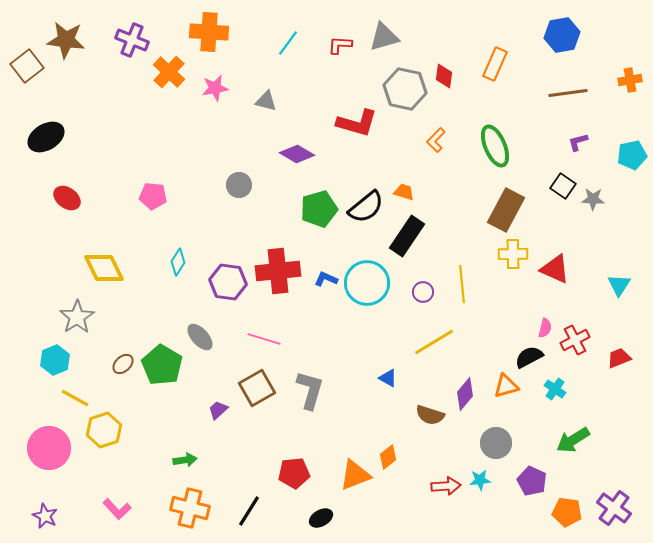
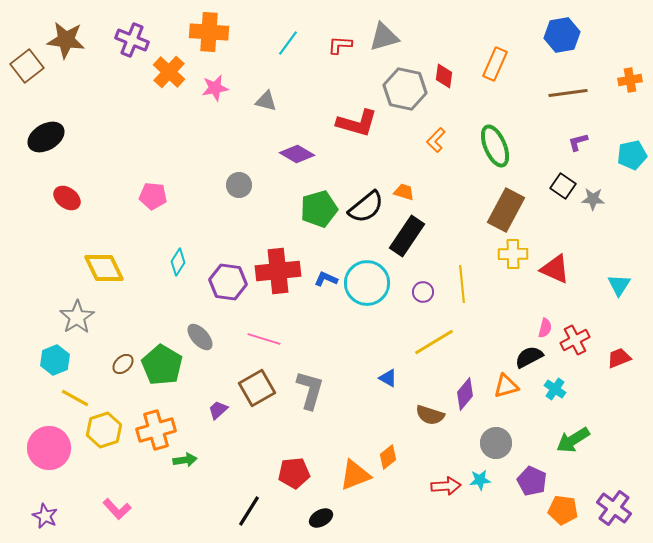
orange cross at (190, 508): moved 34 px left, 78 px up; rotated 30 degrees counterclockwise
orange pentagon at (567, 512): moved 4 px left, 2 px up
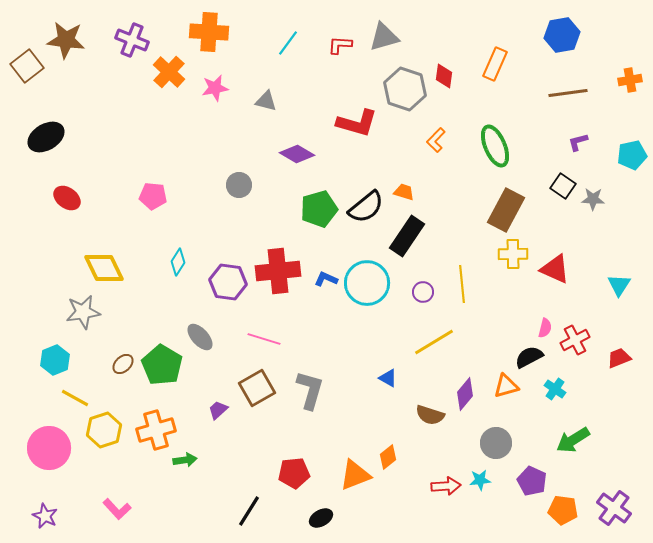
gray hexagon at (405, 89): rotated 6 degrees clockwise
gray star at (77, 317): moved 6 px right, 5 px up; rotated 24 degrees clockwise
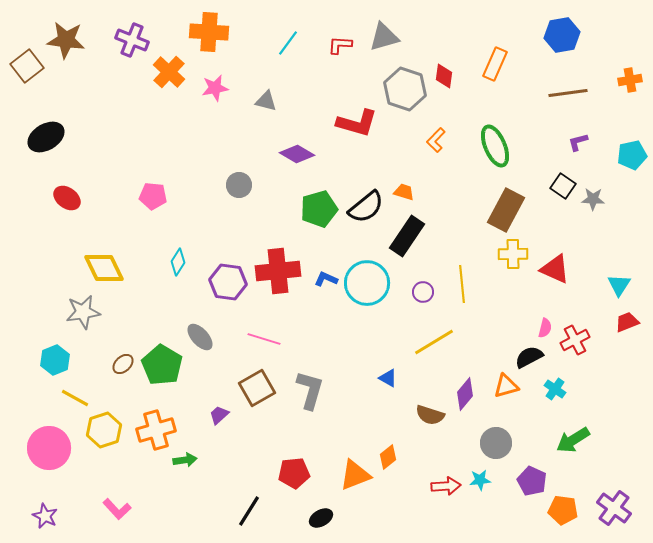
red trapezoid at (619, 358): moved 8 px right, 36 px up
purple trapezoid at (218, 410): moved 1 px right, 5 px down
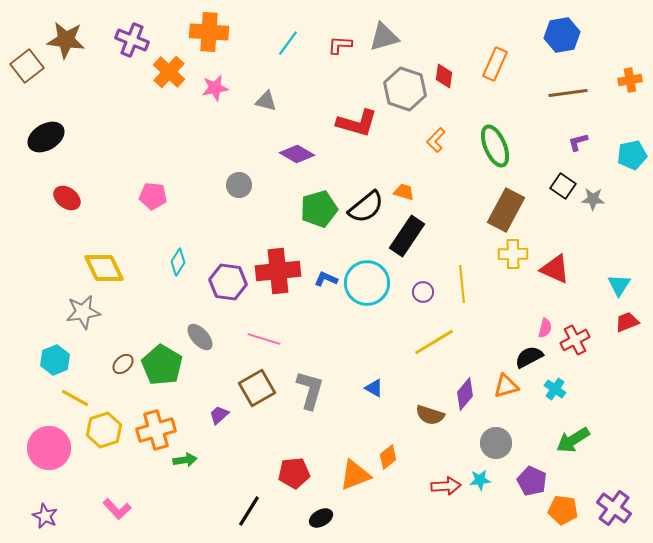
blue triangle at (388, 378): moved 14 px left, 10 px down
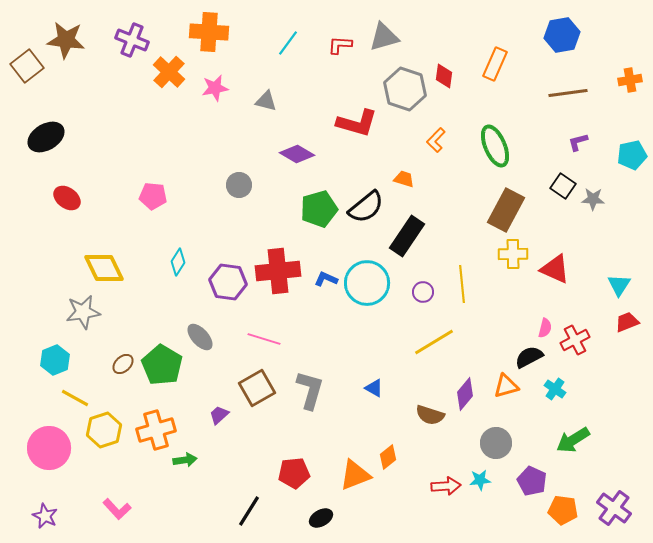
orange trapezoid at (404, 192): moved 13 px up
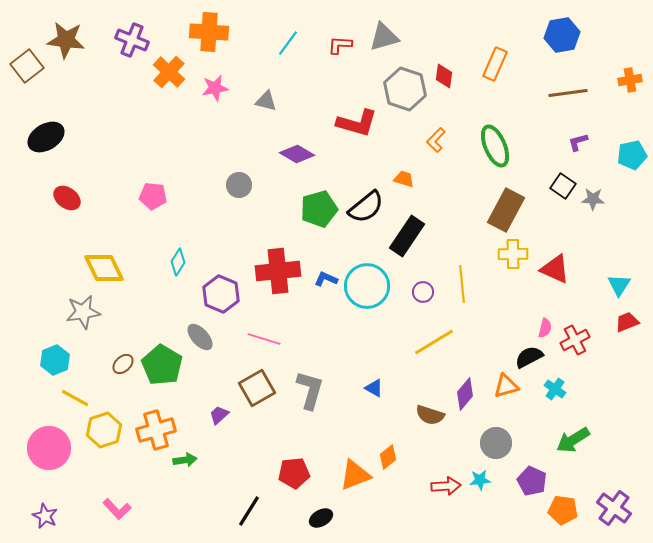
purple hexagon at (228, 282): moved 7 px left, 12 px down; rotated 15 degrees clockwise
cyan circle at (367, 283): moved 3 px down
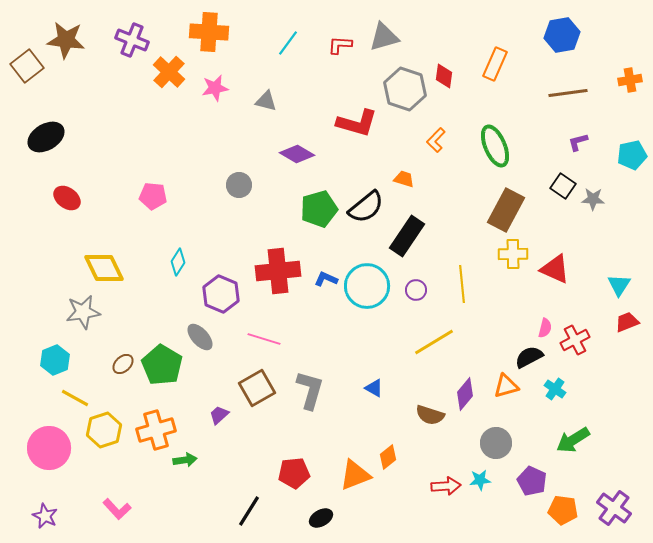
purple circle at (423, 292): moved 7 px left, 2 px up
